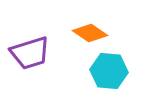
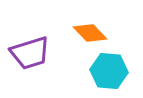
orange diamond: rotated 12 degrees clockwise
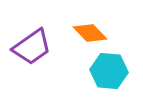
purple trapezoid: moved 2 px right, 6 px up; rotated 18 degrees counterclockwise
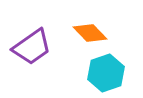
cyan hexagon: moved 3 px left, 2 px down; rotated 24 degrees counterclockwise
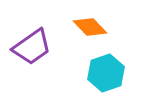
orange diamond: moved 6 px up
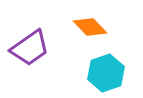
purple trapezoid: moved 2 px left, 1 px down
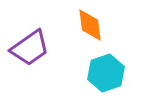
orange diamond: moved 2 px up; rotated 36 degrees clockwise
